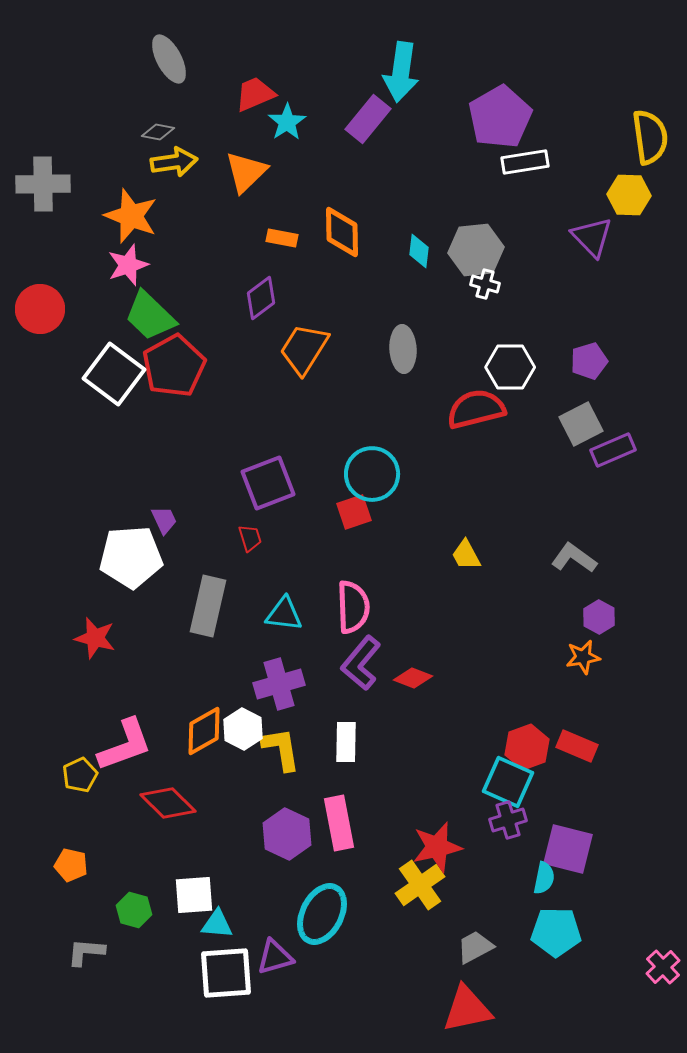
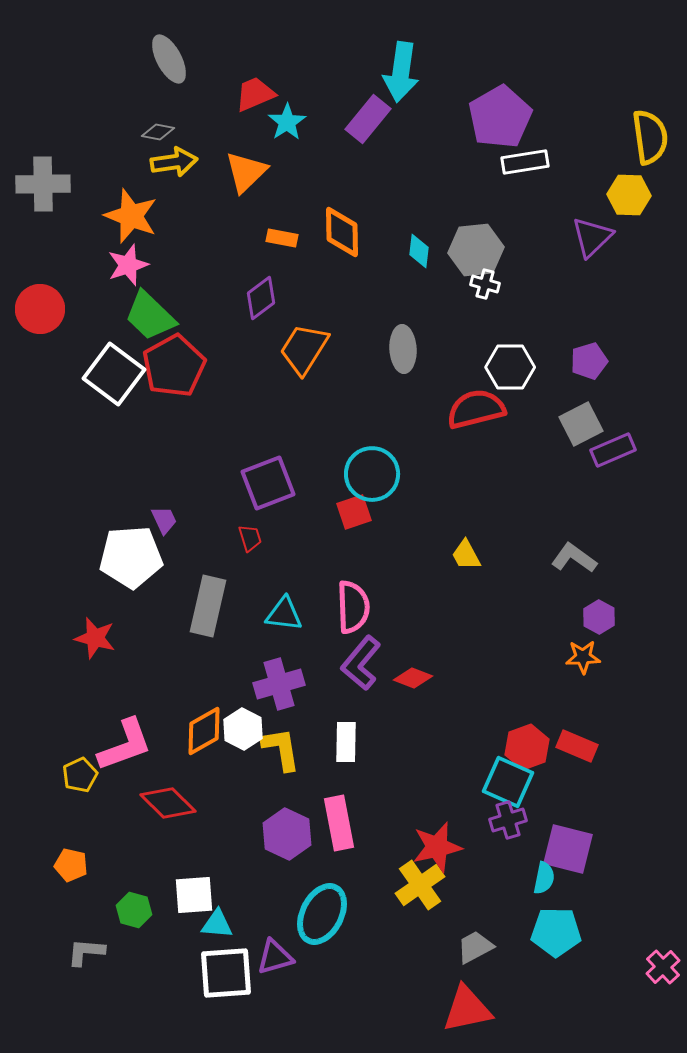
purple triangle at (592, 237): rotated 30 degrees clockwise
orange star at (583, 657): rotated 8 degrees clockwise
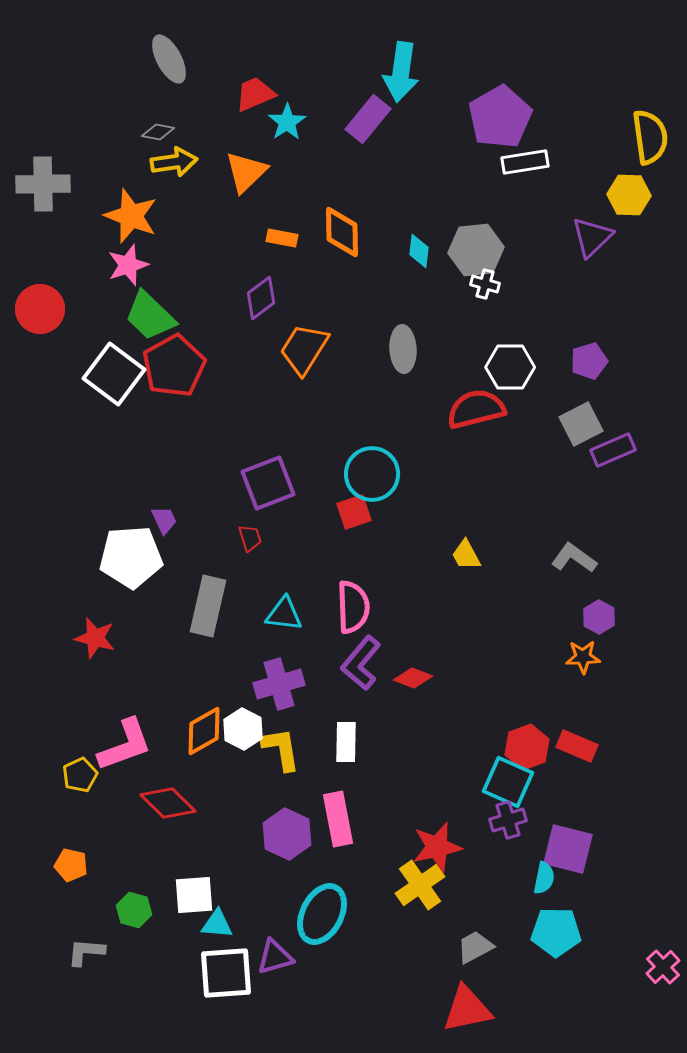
pink rectangle at (339, 823): moved 1 px left, 4 px up
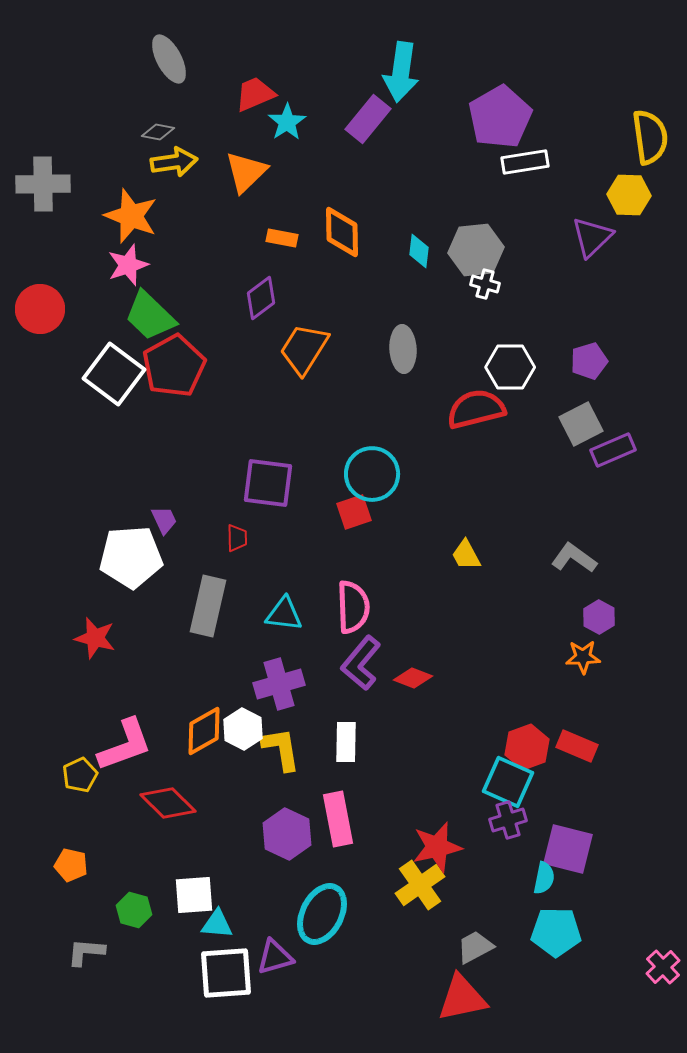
purple square at (268, 483): rotated 28 degrees clockwise
red trapezoid at (250, 538): moved 13 px left; rotated 16 degrees clockwise
red triangle at (467, 1009): moved 5 px left, 11 px up
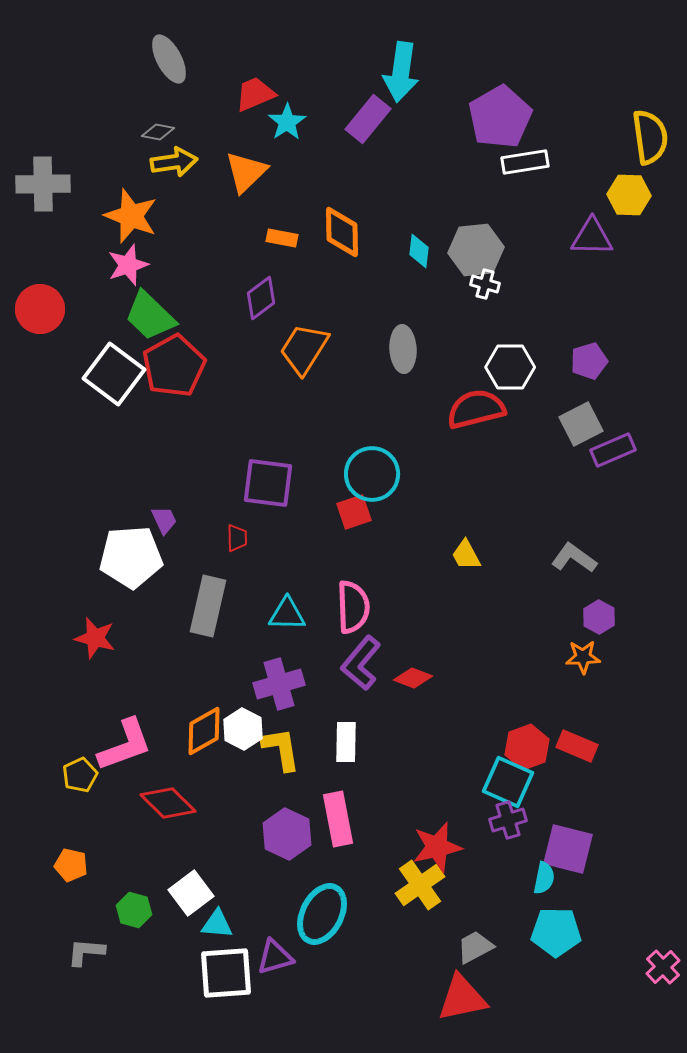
purple triangle at (592, 237): rotated 45 degrees clockwise
cyan triangle at (284, 614): moved 3 px right; rotated 6 degrees counterclockwise
white square at (194, 895): moved 3 px left, 2 px up; rotated 33 degrees counterclockwise
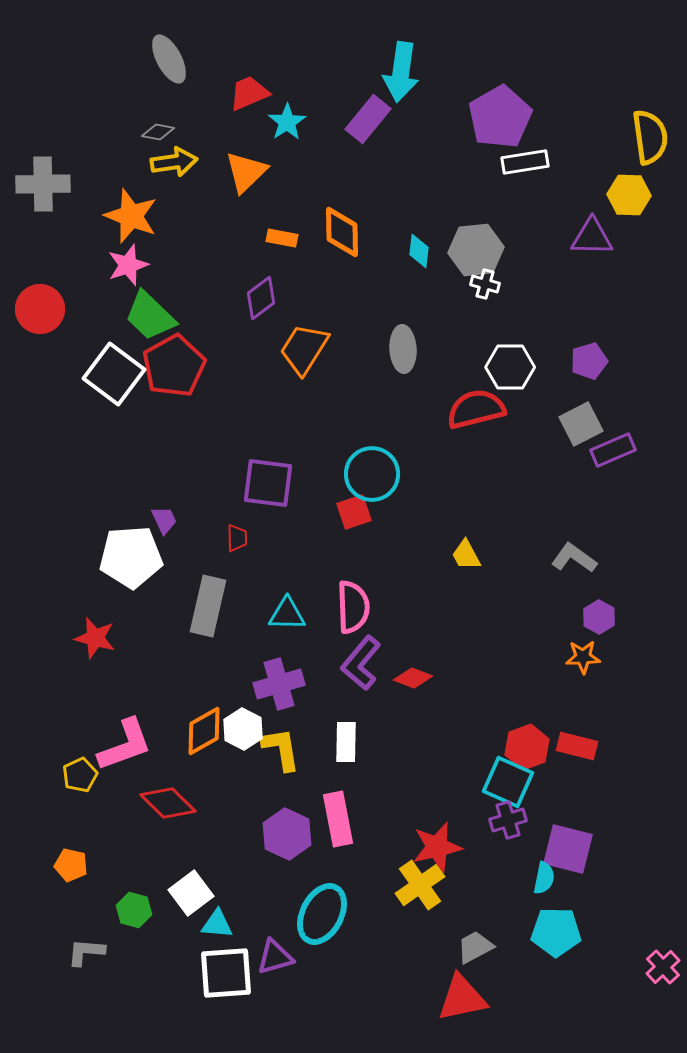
red trapezoid at (255, 94): moved 6 px left, 1 px up
red rectangle at (577, 746): rotated 9 degrees counterclockwise
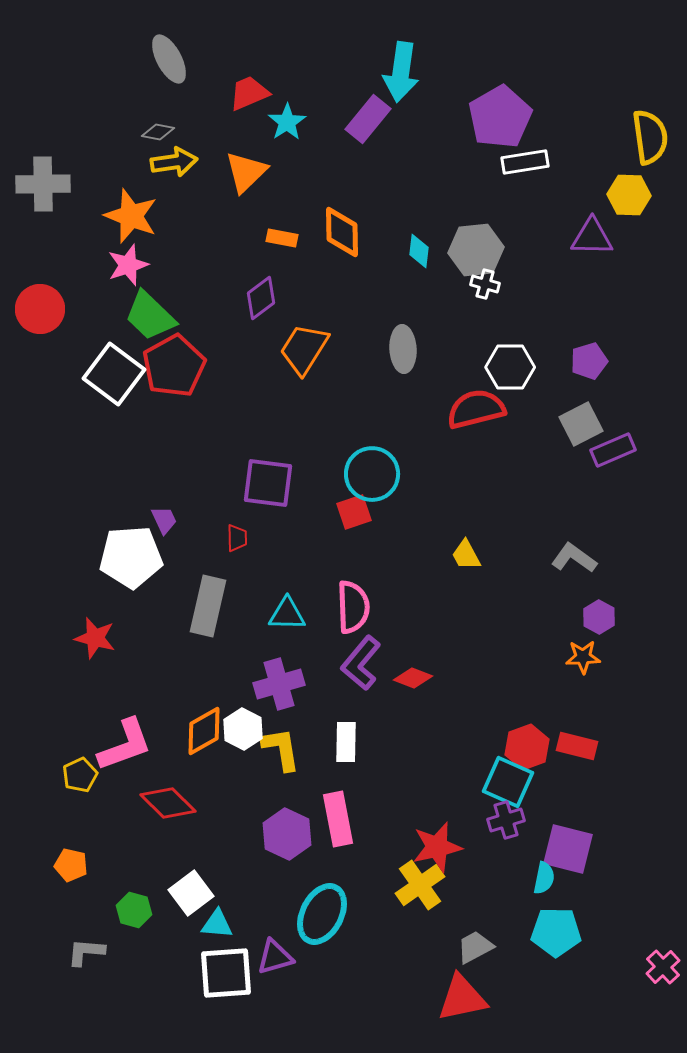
purple cross at (508, 820): moved 2 px left
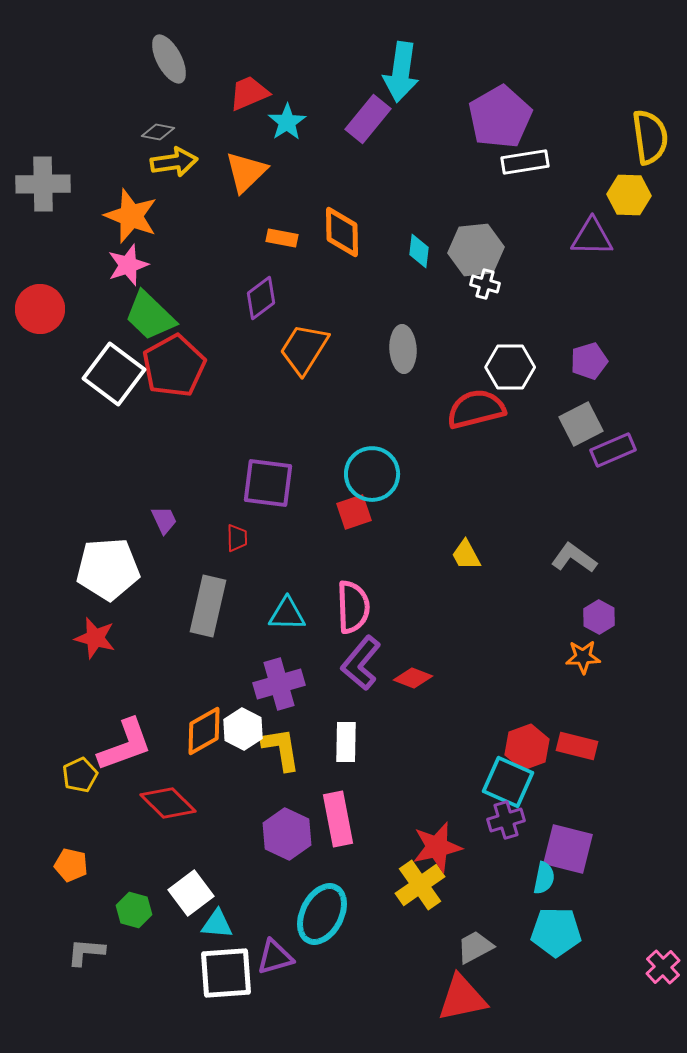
white pentagon at (131, 557): moved 23 px left, 12 px down
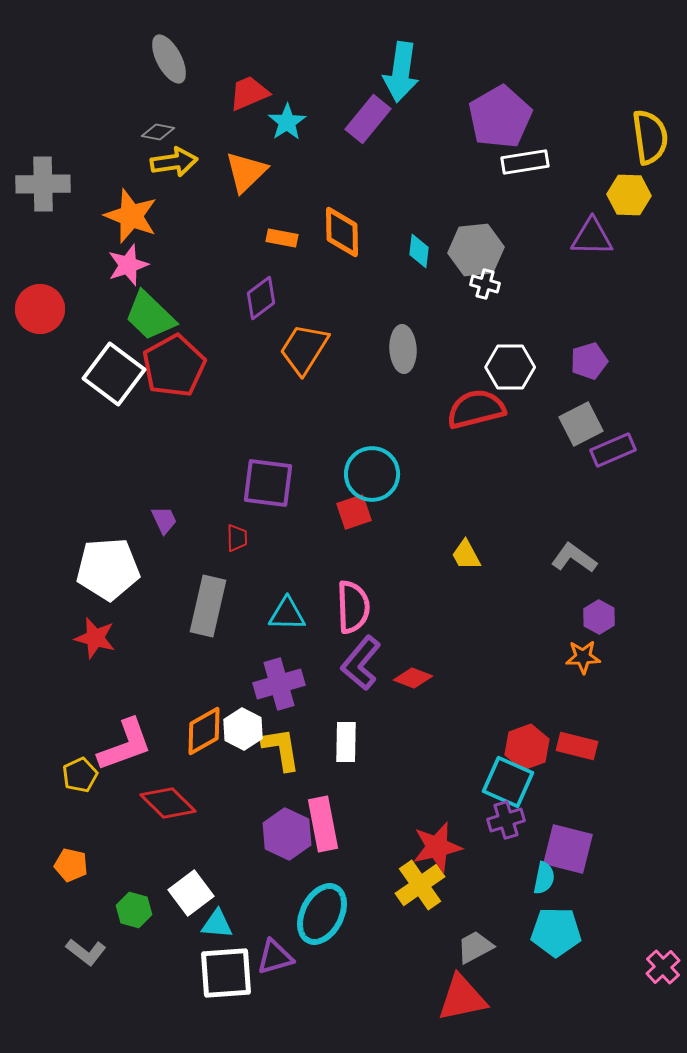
pink rectangle at (338, 819): moved 15 px left, 5 px down
gray L-shape at (86, 952): rotated 147 degrees counterclockwise
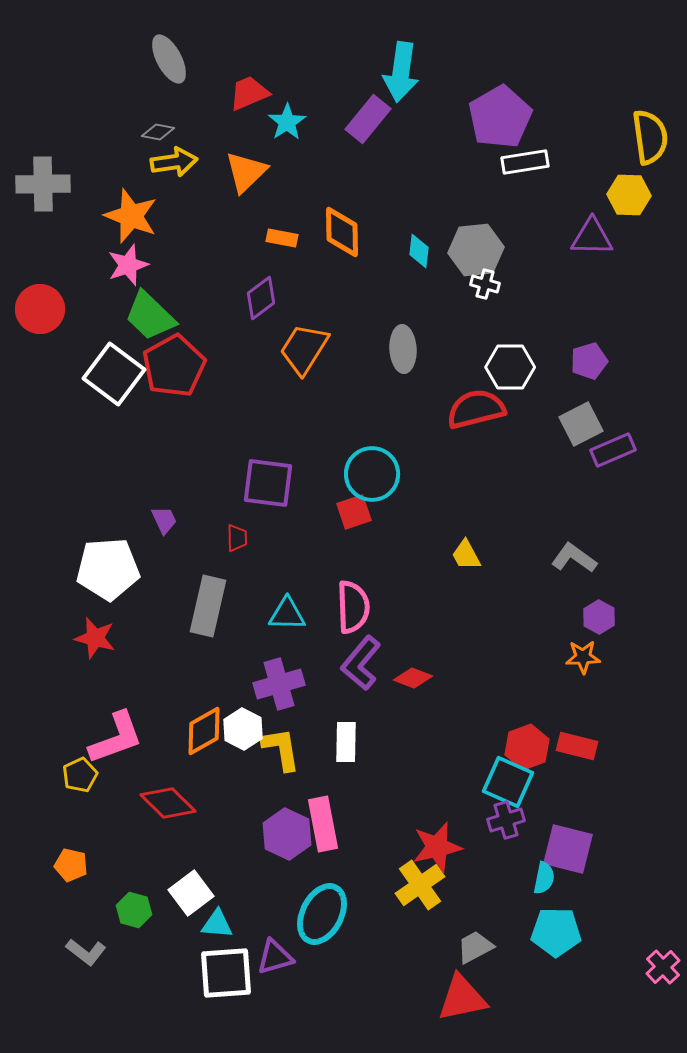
pink L-shape at (125, 745): moved 9 px left, 7 px up
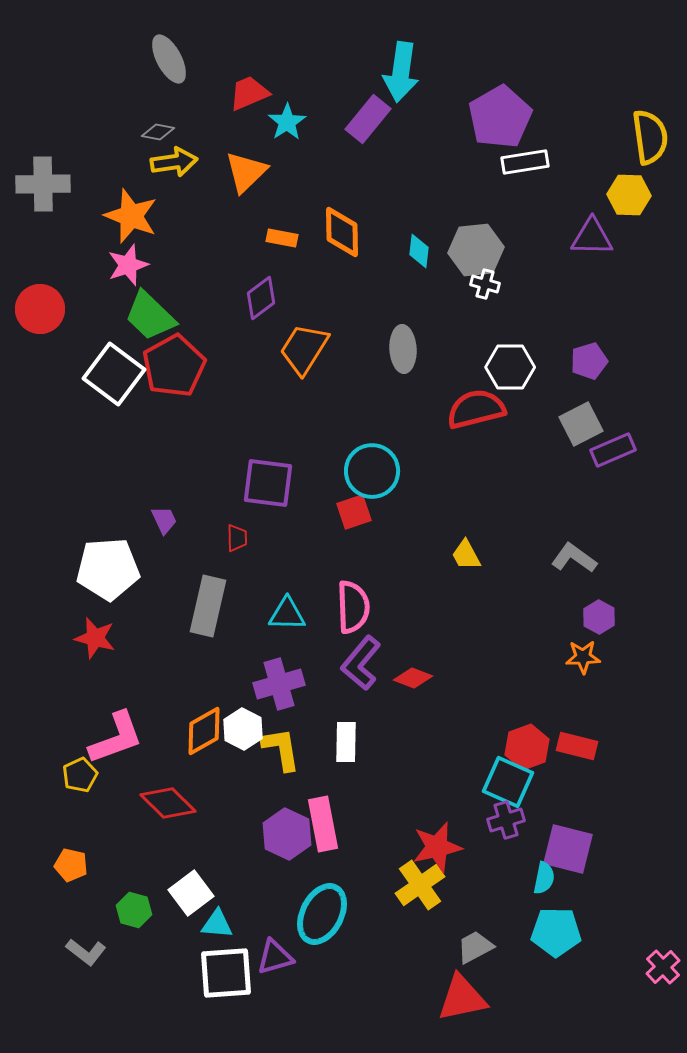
cyan circle at (372, 474): moved 3 px up
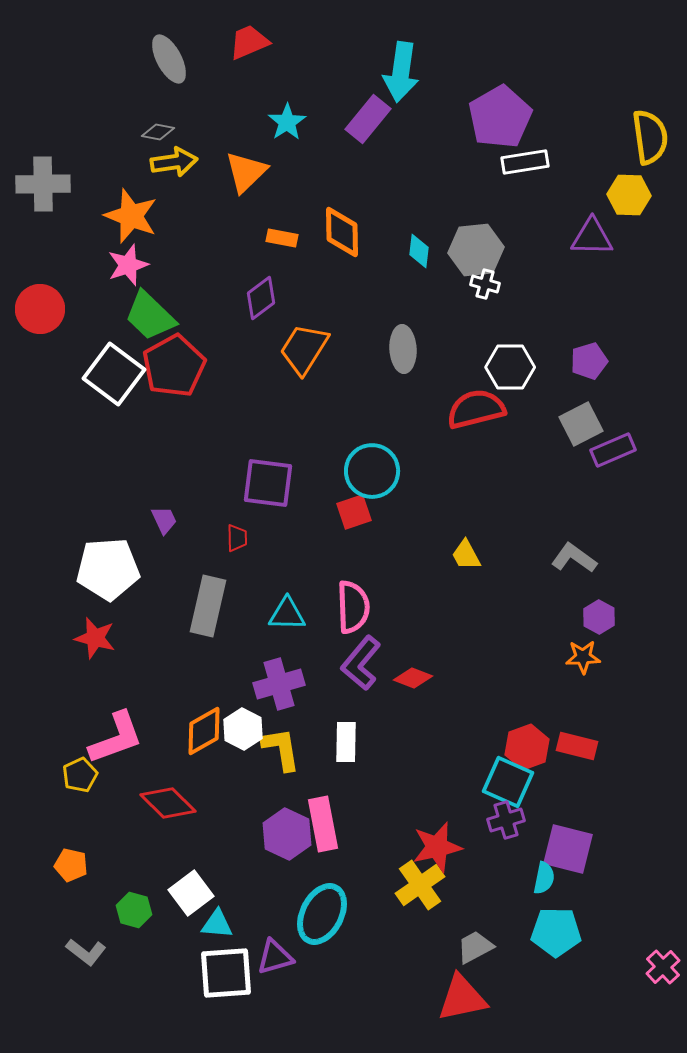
red trapezoid at (249, 93): moved 51 px up
